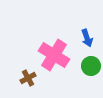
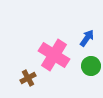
blue arrow: rotated 126 degrees counterclockwise
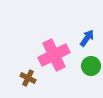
pink cross: rotated 32 degrees clockwise
brown cross: rotated 35 degrees counterclockwise
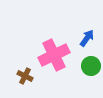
brown cross: moved 3 px left, 2 px up
